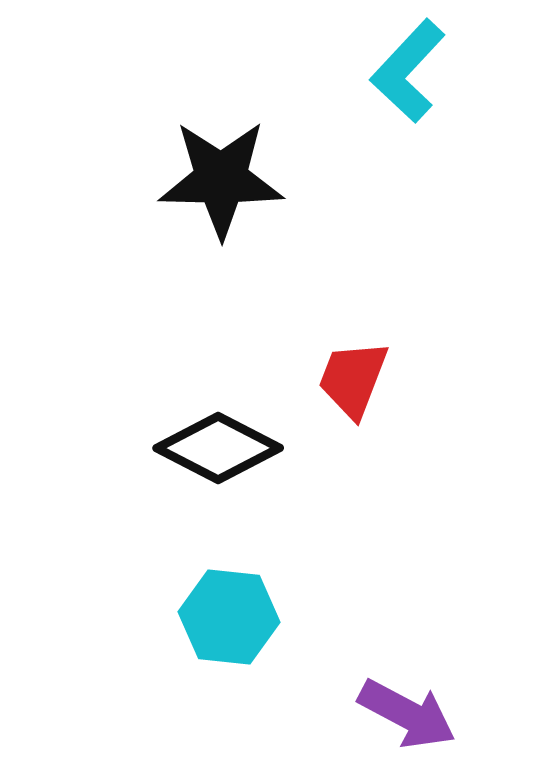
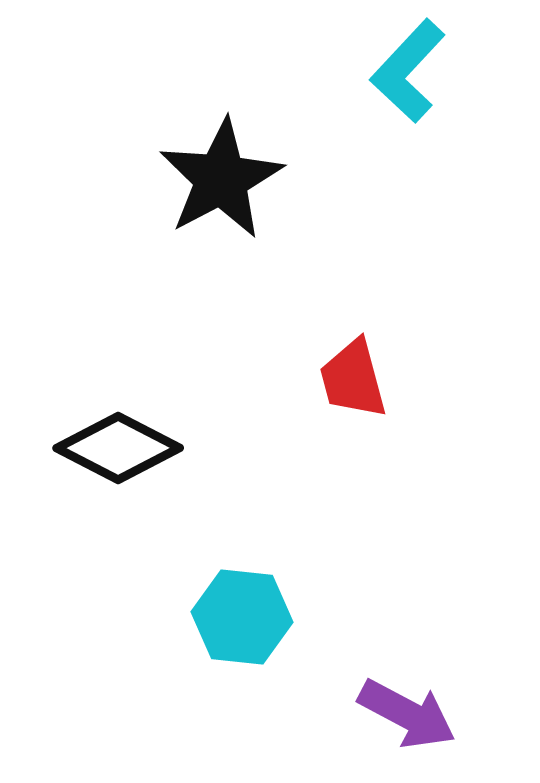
black star: rotated 29 degrees counterclockwise
red trapezoid: rotated 36 degrees counterclockwise
black diamond: moved 100 px left
cyan hexagon: moved 13 px right
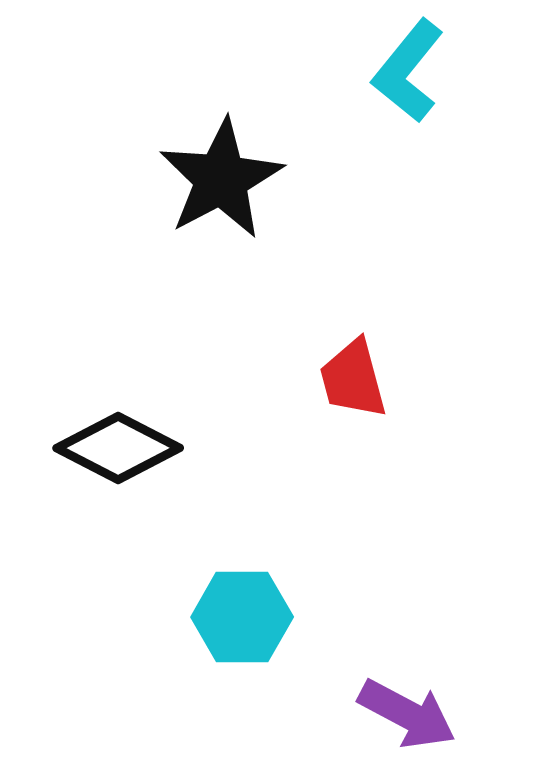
cyan L-shape: rotated 4 degrees counterclockwise
cyan hexagon: rotated 6 degrees counterclockwise
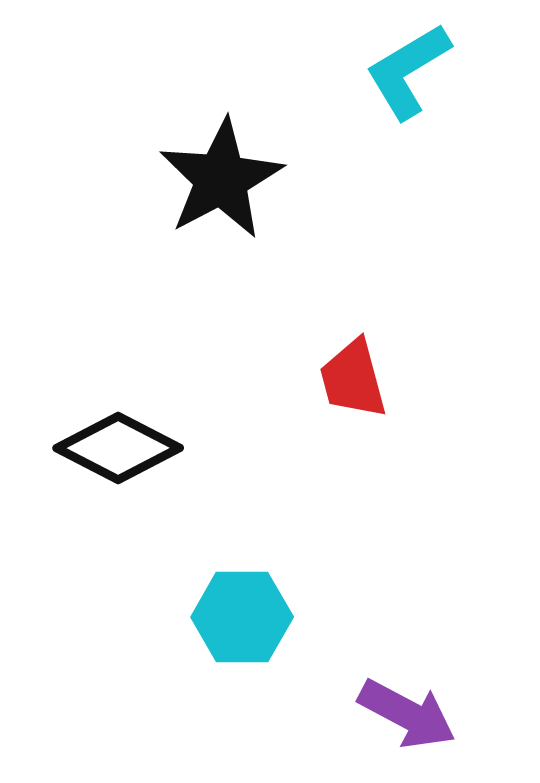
cyan L-shape: rotated 20 degrees clockwise
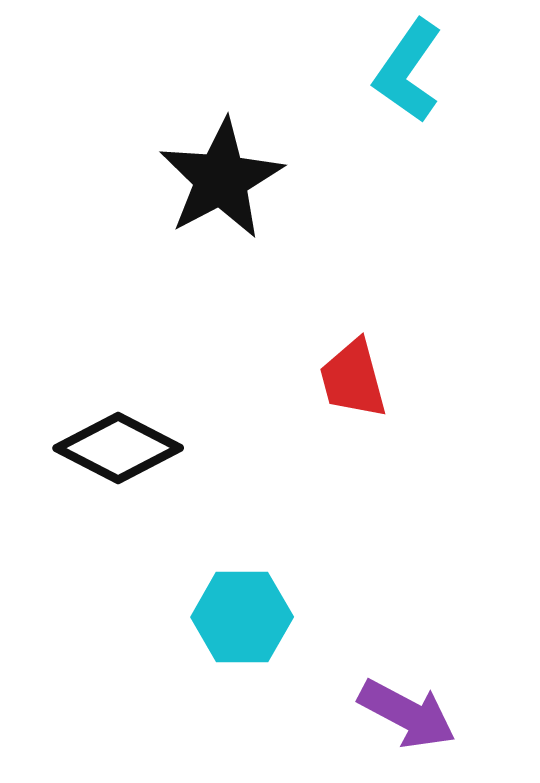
cyan L-shape: rotated 24 degrees counterclockwise
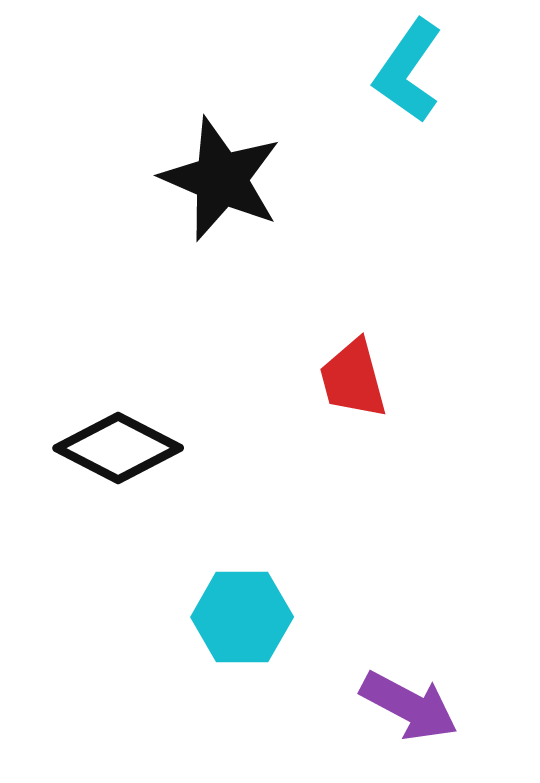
black star: rotated 21 degrees counterclockwise
purple arrow: moved 2 px right, 8 px up
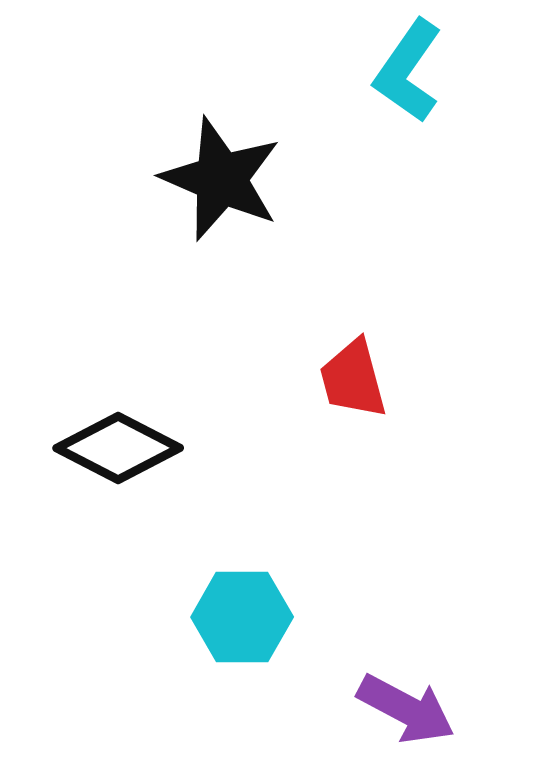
purple arrow: moved 3 px left, 3 px down
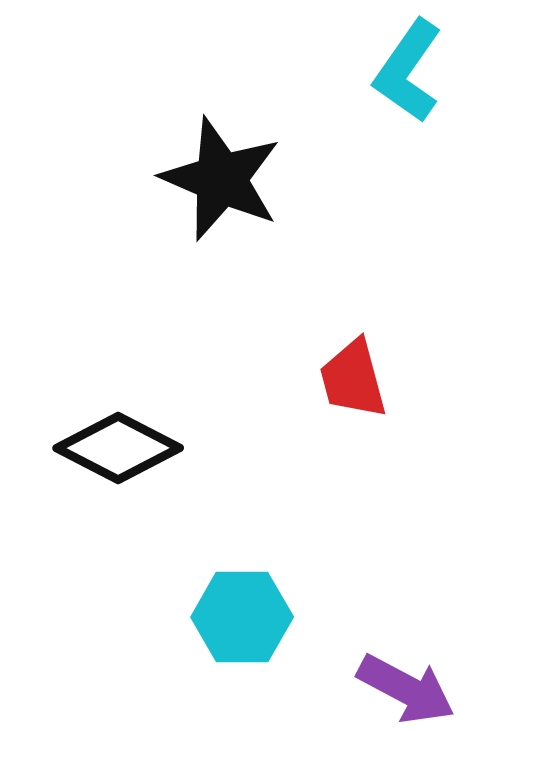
purple arrow: moved 20 px up
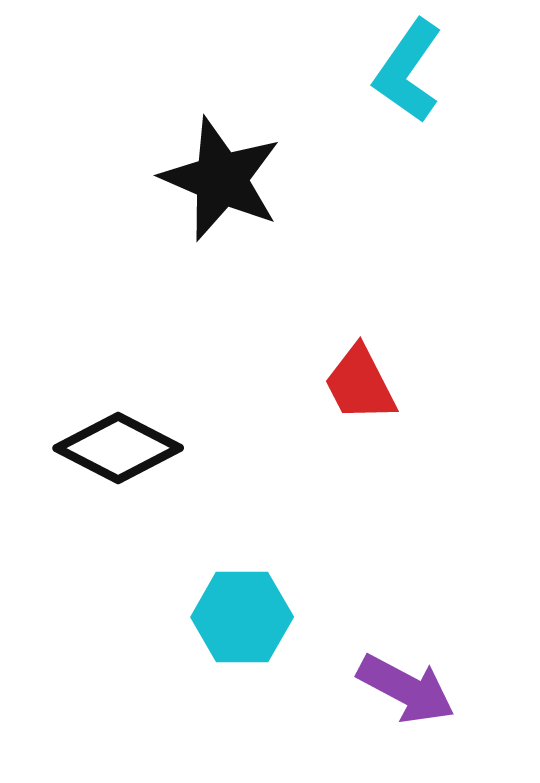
red trapezoid: moved 7 px right, 5 px down; rotated 12 degrees counterclockwise
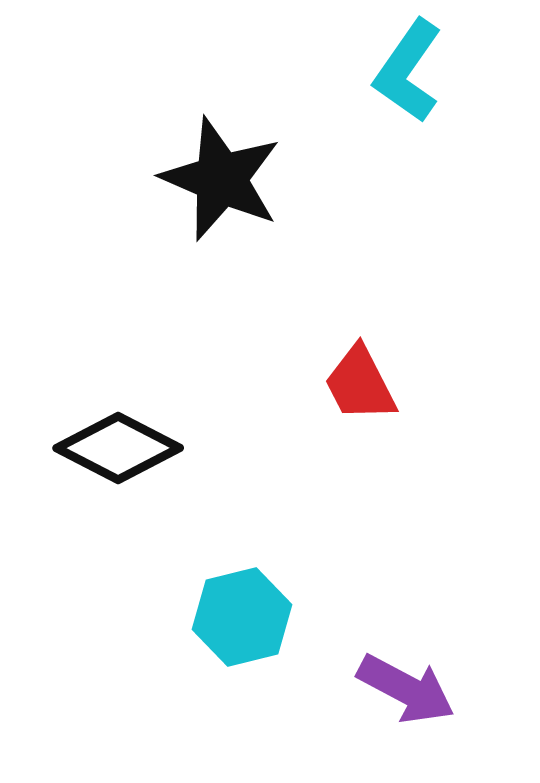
cyan hexagon: rotated 14 degrees counterclockwise
